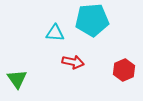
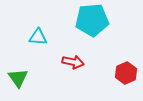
cyan triangle: moved 17 px left, 4 px down
red hexagon: moved 2 px right, 3 px down
green triangle: moved 1 px right, 1 px up
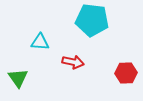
cyan pentagon: rotated 12 degrees clockwise
cyan triangle: moved 2 px right, 5 px down
red hexagon: rotated 20 degrees clockwise
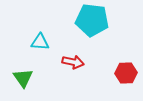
green triangle: moved 5 px right
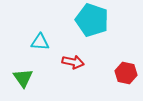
cyan pentagon: rotated 12 degrees clockwise
red hexagon: rotated 15 degrees clockwise
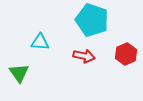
red arrow: moved 11 px right, 6 px up
red hexagon: moved 19 px up; rotated 25 degrees clockwise
green triangle: moved 4 px left, 5 px up
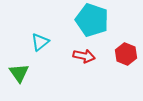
cyan triangle: rotated 42 degrees counterclockwise
red hexagon: rotated 15 degrees counterclockwise
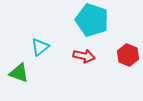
cyan triangle: moved 5 px down
red hexagon: moved 2 px right, 1 px down
green triangle: rotated 35 degrees counterclockwise
